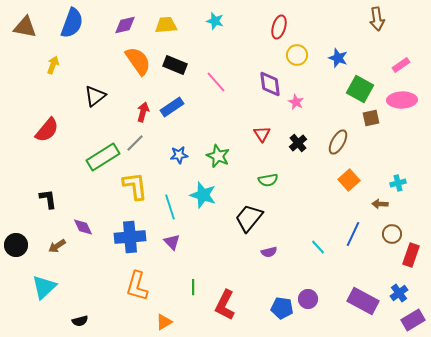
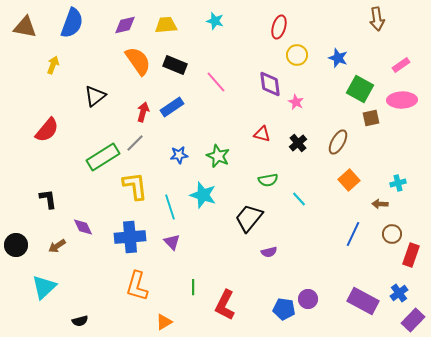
red triangle at (262, 134): rotated 42 degrees counterclockwise
cyan line at (318, 247): moved 19 px left, 48 px up
blue pentagon at (282, 308): moved 2 px right, 1 px down
purple rectangle at (413, 320): rotated 15 degrees counterclockwise
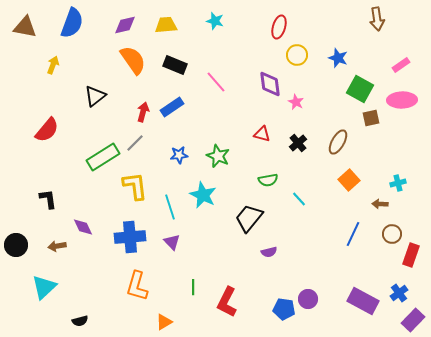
orange semicircle at (138, 61): moved 5 px left, 1 px up
cyan star at (203, 195): rotated 8 degrees clockwise
brown arrow at (57, 246): rotated 24 degrees clockwise
red L-shape at (225, 305): moved 2 px right, 3 px up
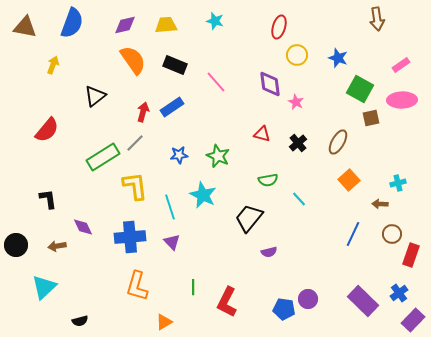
purple rectangle at (363, 301): rotated 16 degrees clockwise
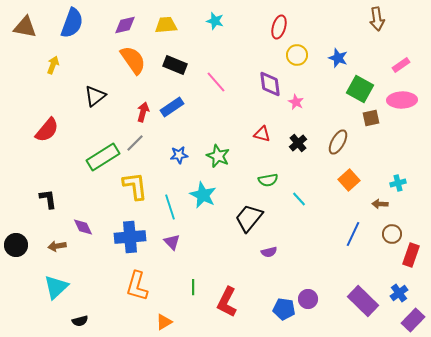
cyan triangle at (44, 287): moved 12 px right
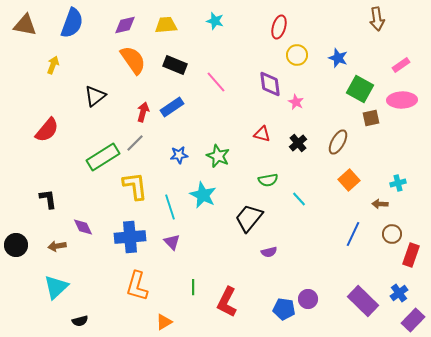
brown triangle at (25, 27): moved 2 px up
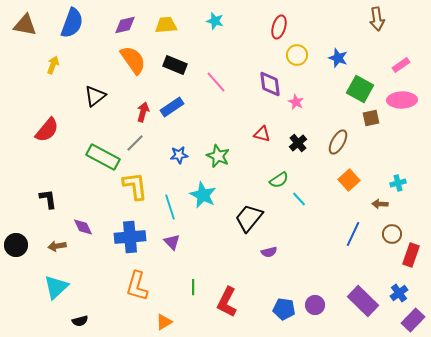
green rectangle at (103, 157): rotated 60 degrees clockwise
green semicircle at (268, 180): moved 11 px right; rotated 24 degrees counterclockwise
purple circle at (308, 299): moved 7 px right, 6 px down
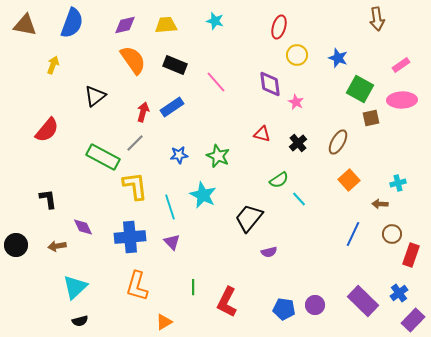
cyan triangle at (56, 287): moved 19 px right
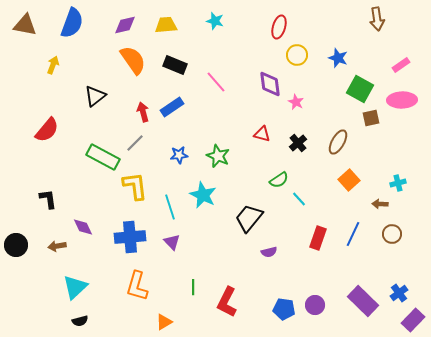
red arrow at (143, 112): rotated 30 degrees counterclockwise
red rectangle at (411, 255): moved 93 px left, 17 px up
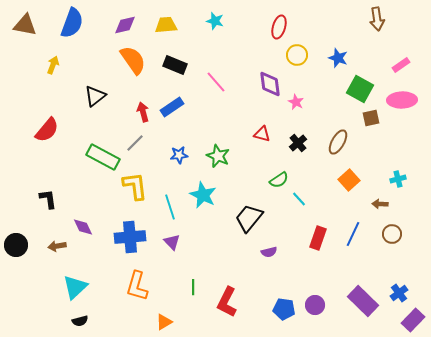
cyan cross at (398, 183): moved 4 px up
